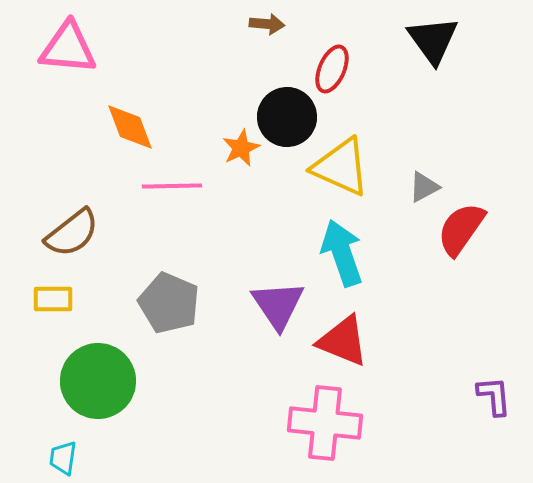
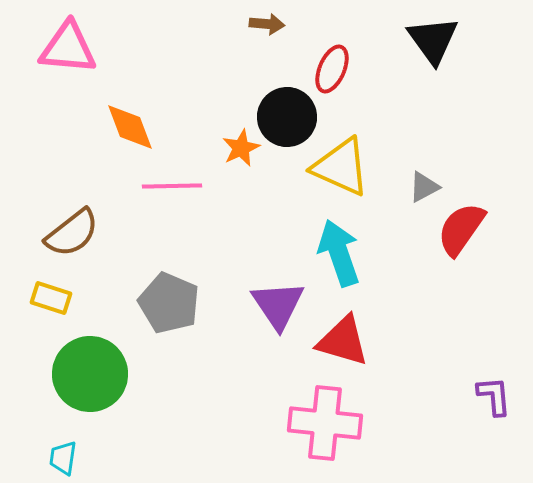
cyan arrow: moved 3 px left
yellow rectangle: moved 2 px left, 1 px up; rotated 18 degrees clockwise
red triangle: rotated 6 degrees counterclockwise
green circle: moved 8 px left, 7 px up
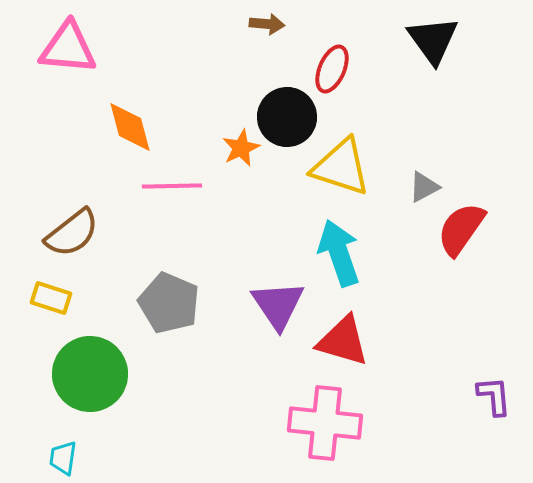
orange diamond: rotated 6 degrees clockwise
yellow triangle: rotated 6 degrees counterclockwise
